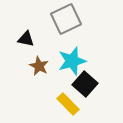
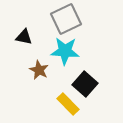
black triangle: moved 2 px left, 2 px up
cyan star: moved 7 px left, 10 px up; rotated 20 degrees clockwise
brown star: moved 4 px down
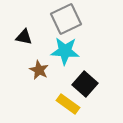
yellow rectangle: rotated 10 degrees counterclockwise
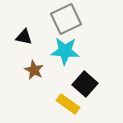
brown star: moved 5 px left
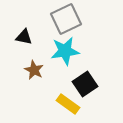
cyan star: rotated 12 degrees counterclockwise
black square: rotated 15 degrees clockwise
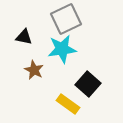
cyan star: moved 3 px left, 2 px up
black square: moved 3 px right; rotated 15 degrees counterclockwise
